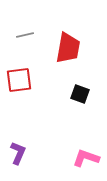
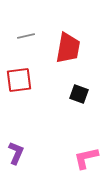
gray line: moved 1 px right, 1 px down
black square: moved 1 px left
purple L-shape: moved 2 px left
pink L-shape: rotated 32 degrees counterclockwise
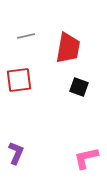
black square: moved 7 px up
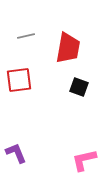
purple L-shape: rotated 45 degrees counterclockwise
pink L-shape: moved 2 px left, 2 px down
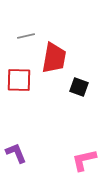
red trapezoid: moved 14 px left, 10 px down
red square: rotated 8 degrees clockwise
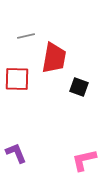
red square: moved 2 px left, 1 px up
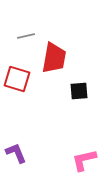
red square: rotated 16 degrees clockwise
black square: moved 4 px down; rotated 24 degrees counterclockwise
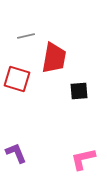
pink L-shape: moved 1 px left, 1 px up
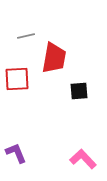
red square: rotated 20 degrees counterclockwise
pink L-shape: rotated 60 degrees clockwise
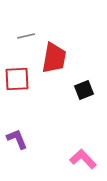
black square: moved 5 px right, 1 px up; rotated 18 degrees counterclockwise
purple L-shape: moved 1 px right, 14 px up
